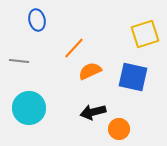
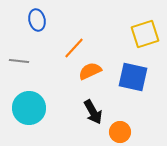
black arrow: rotated 105 degrees counterclockwise
orange circle: moved 1 px right, 3 px down
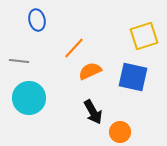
yellow square: moved 1 px left, 2 px down
cyan circle: moved 10 px up
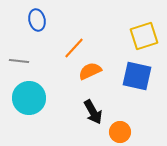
blue square: moved 4 px right, 1 px up
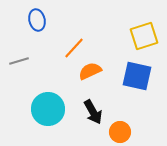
gray line: rotated 24 degrees counterclockwise
cyan circle: moved 19 px right, 11 px down
